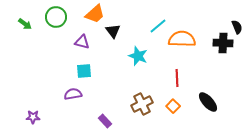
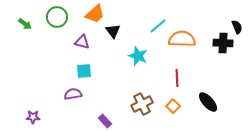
green circle: moved 1 px right
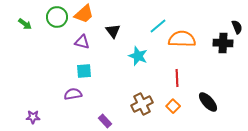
orange trapezoid: moved 11 px left
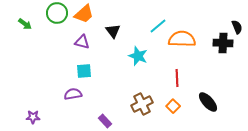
green circle: moved 4 px up
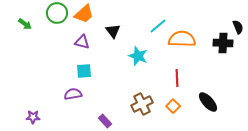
black semicircle: moved 1 px right
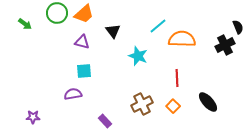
black cross: moved 2 px right, 2 px down; rotated 30 degrees counterclockwise
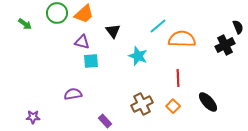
cyan square: moved 7 px right, 10 px up
red line: moved 1 px right
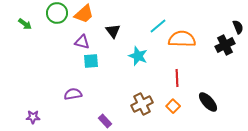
red line: moved 1 px left
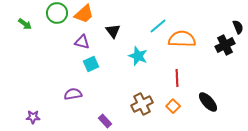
cyan square: moved 3 px down; rotated 21 degrees counterclockwise
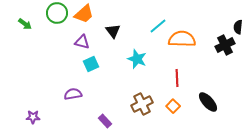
black semicircle: rotated 152 degrees counterclockwise
cyan star: moved 1 px left, 3 px down
